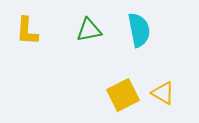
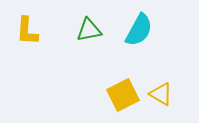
cyan semicircle: rotated 40 degrees clockwise
yellow triangle: moved 2 px left, 1 px down
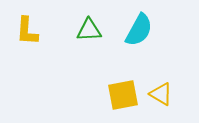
green triangle: rotated 8 degrees clockwise
yellow square: rotated 16 degrees clockwise
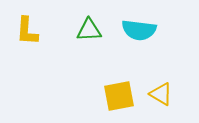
cyan semicircle: rotated 68 degrees clockwise
yellow square: moved 4 px left, 1 px down
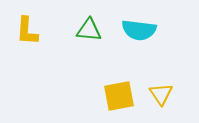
green triangle: rotated 8 degrees clockwise
yellow triangle: rotated 25 degrees clockwise
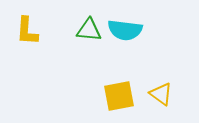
cyan semicircle: moved 14 px left
yellow triangle: rotated 20 degrees counterclockwise
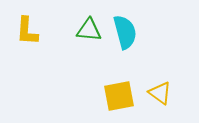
cyan semicircle: moved 2 px down; rotated 112 degrees counterclockwise
yellow triangle: moved 1 px left, 1 px up
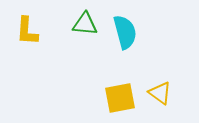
green triangle: moved 4 px left, 6 px up
yellow square: moved 1 px right, 2 px down
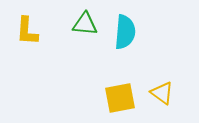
cyan semicircle: rotated 20 degrees clockwise
yellow triangle: moved 2 px right
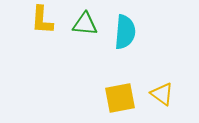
yellow L-shape: moved 15 px right, 11 px up
yellow triangle: moved 1 px down
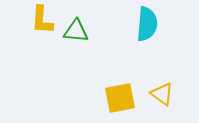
green triangle: moved 9 px left, 7 px down
cyan semicircle: moved 22 px right, 8 px up
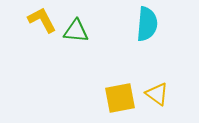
yellow L-shape: rotated 148 degrees clockwise
yellow triangle: moved 5 px left
